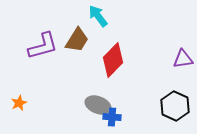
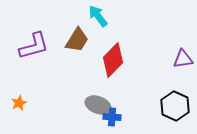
purple L-shape: moved 9 px left
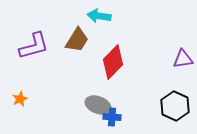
cyan arrow: moved 1 px right; rotated 45 degrees counterclockwise
red diamond: moved 2 px down
orange star: moved 1 px right, 4 px up
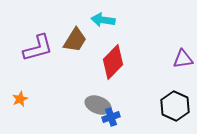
cyan arrow: moved 4 px right, 4 px down
brown trapezoid: moved 2 px left
purple L-shape: moved 4 px right, 2 px down
blue cross: moved 1 px left; rotated 24 degrees counterclockwise
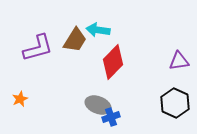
cyan arrow: moved 5 px left, 10 px down
purple triangle: moved 4 px left, 2 px down
black hexagon: moved 3 px up
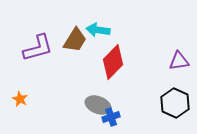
orange star: rotated 21 degrees counterclockwise
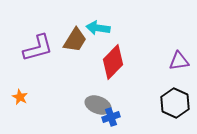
cyan arrow: moved 2 px up
orange star: moved 2 px up
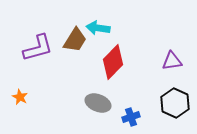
purple triangle: moved 7 px left
gray ellipse: moved 2 px up
blue cross: moved 20 px right
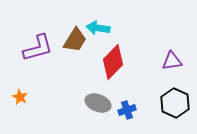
blue cross: moved 4 px left, 7 px up
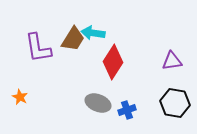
cyan arrow: moved 5 px left, 5 px down
brown trapezoid: moved 2 px left, 1 px up
purple L-shape: rotated 96 degrees clockwise
red diamond: rotated 12 degrees counterclockwise
black hexagon: rotated 16 degrees counterclockwise
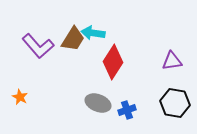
purple L-shape: moved 2 px up; rotated 32 degrees counterclockwise
